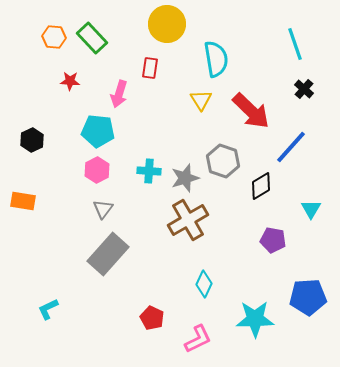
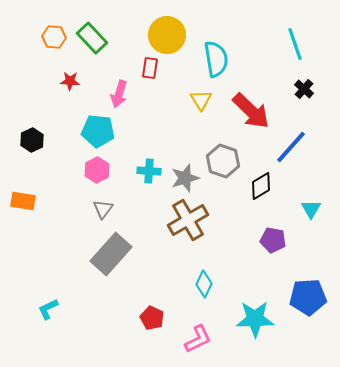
yellow circle: moved 11 px down
gray rectangle: moved 3 px right
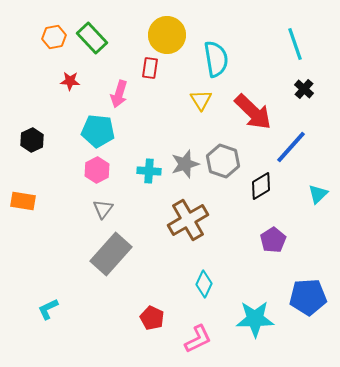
orange hexagon: rotated 15 degrees counterclockwise
red arrow: moved 2 px right, 1 px down
gray star: moved 14 px up
cyan triangle: moved 7 px right, 15 px up; rotated 15 degrees clockwise
purple pentagon: rotated 30 degrees clockwise
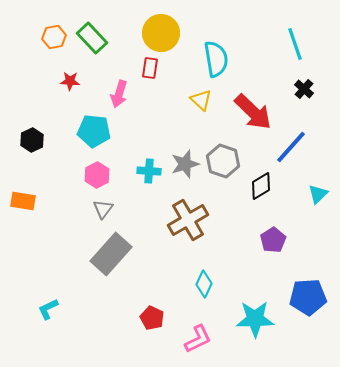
yellow circle: moved 6 px left, 2 px up
yellow triangle: rotated 15 degrees counterclockwise
cyan pentagon: moved 4 px left
pink hexagon: moved 5 px down
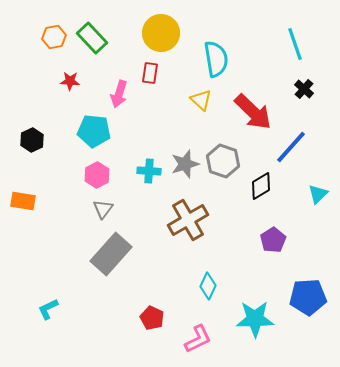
red rectangle: moved 5 px down
cyan diamond: moved 4 px right, 2 px down
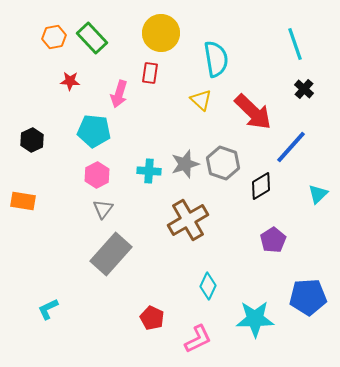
gray hexagon: moved 2 px down
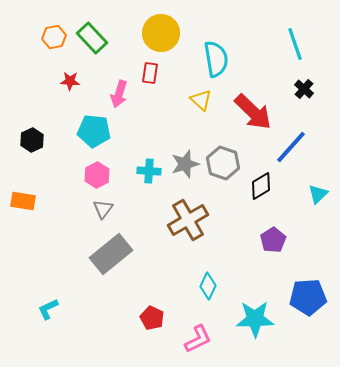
gray rectangle: rotated 9 degrees clockwise
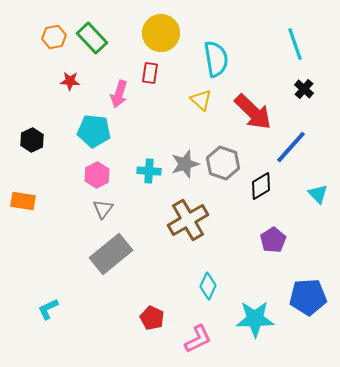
cyan triangle: rotated 30 degrees counterclockwise
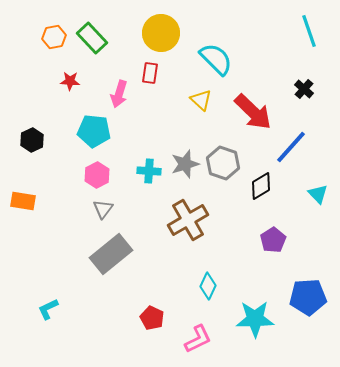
cyan line: moved 14 px right, 13 px up
cyan semicircle: rotated 36 degrees counterclockwise
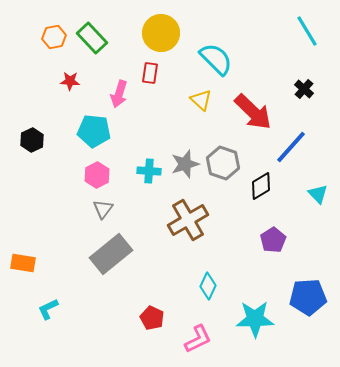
cyan line: moved 2 px left; rotated 12 degrees counterclockwise
orange rectangle: moved 62 px down
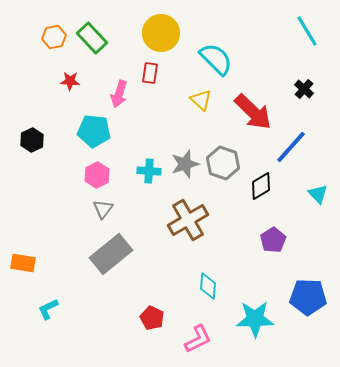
cyan diamond: rotated 20 degrees counterclockwise
blue pentagon: rotated 6 degrees clockwise
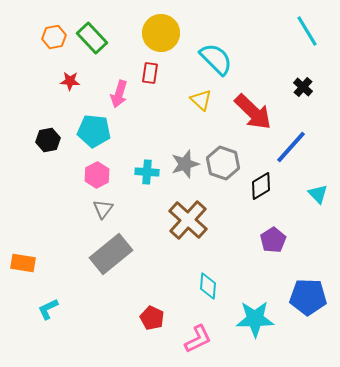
black cross: moved 1 px left, 2 px up
black hexagon: moved 16 px right; rotated 15 degrees clockwise
cyan cross: moved 2 px left, 1 px down
brown cross: rotated 18 degrees counterclockwise
